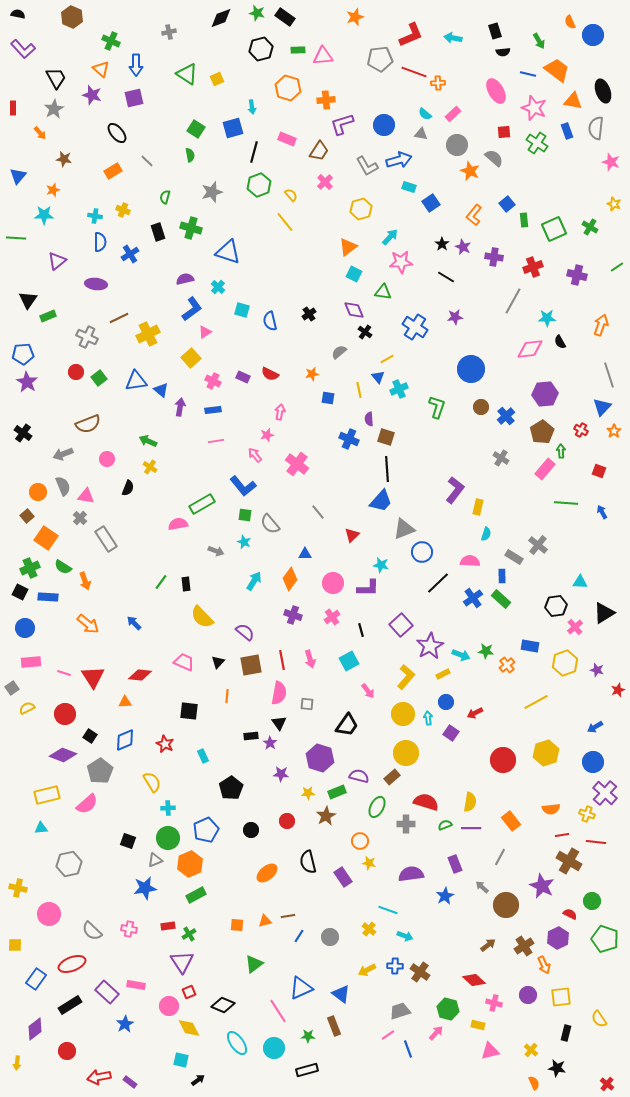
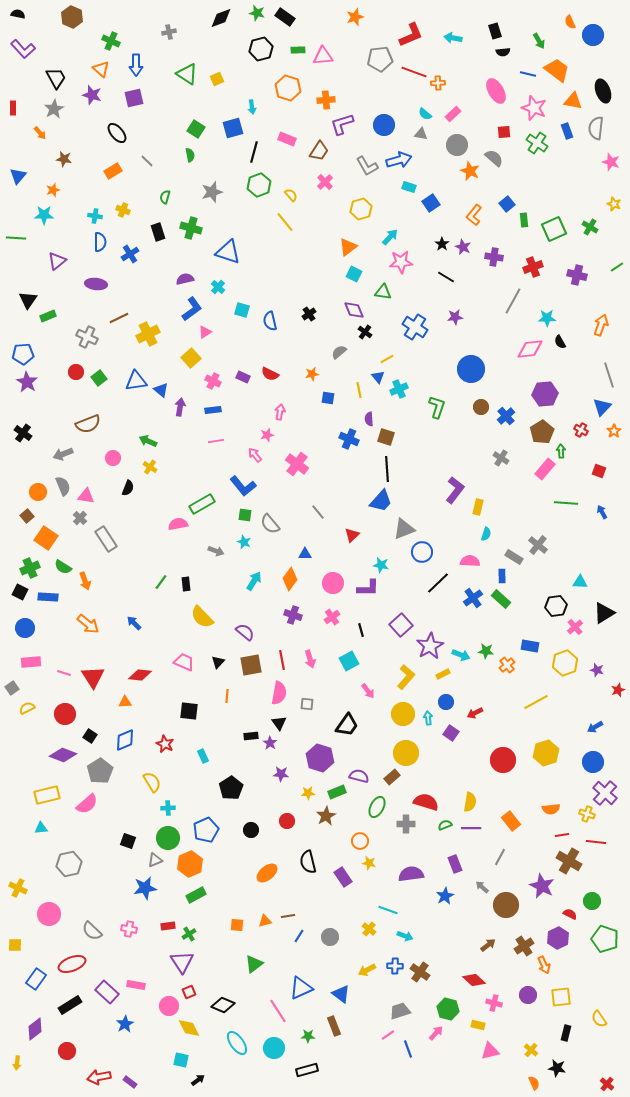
pink circle at (107, 459): moved 6 px right, 1 px up
yellow cross at (18, 888): rotated 12 degrees clockwise
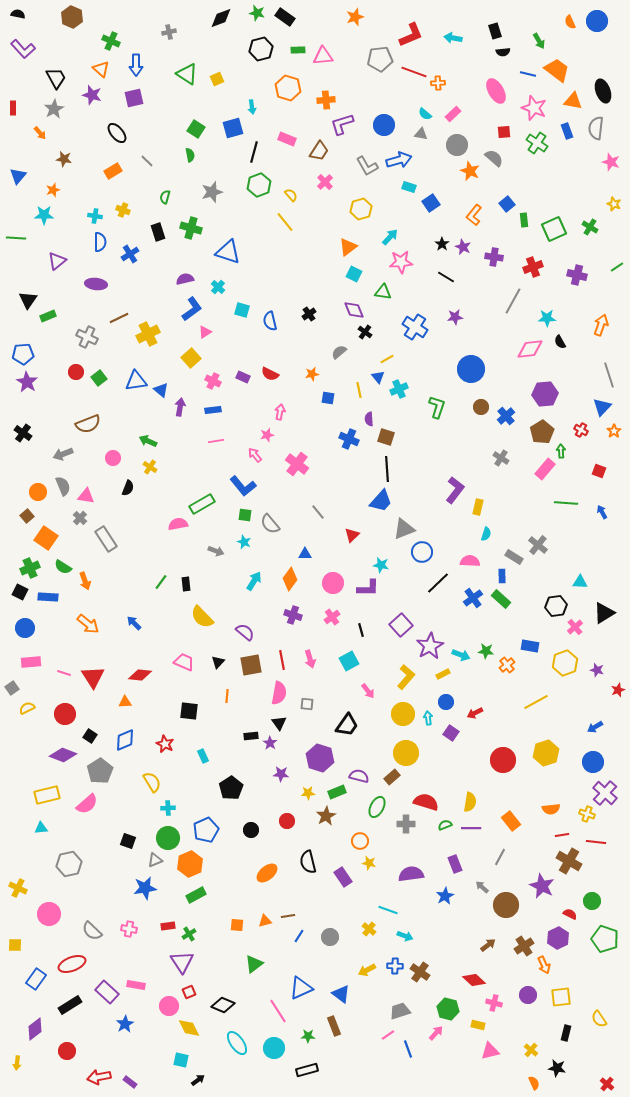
blue circle at (593, 35): moved 4 px right, 14 px up
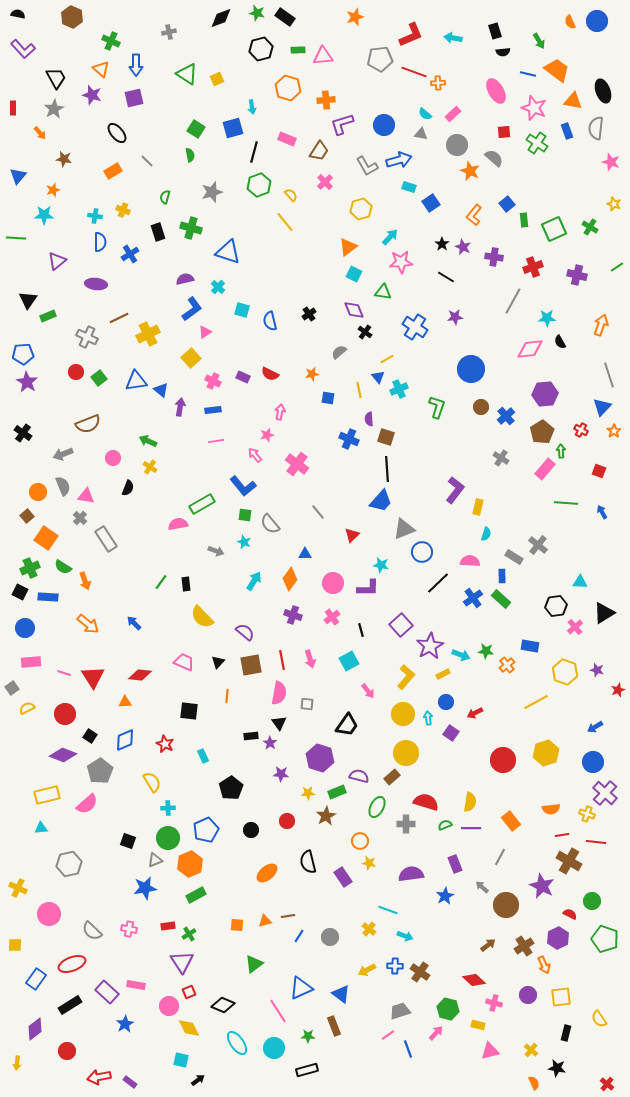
yellow hexagon at (565, 663): moved 9 px down; rotated 20 degrees counterclockwise
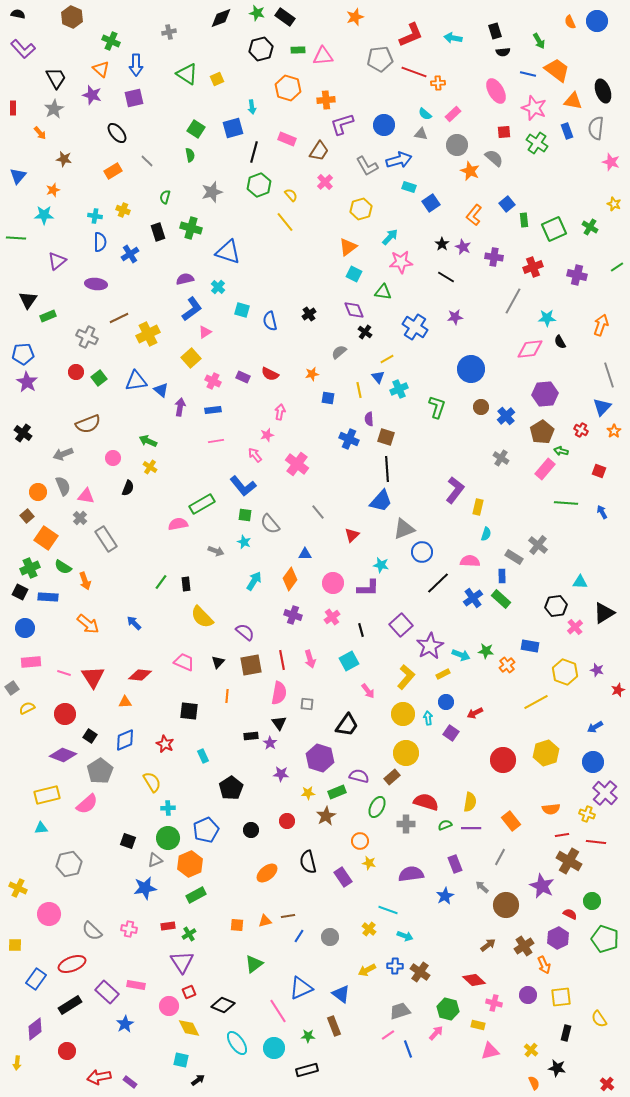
green arrow at (561, 451): rotated 72 degrees counterclockwise
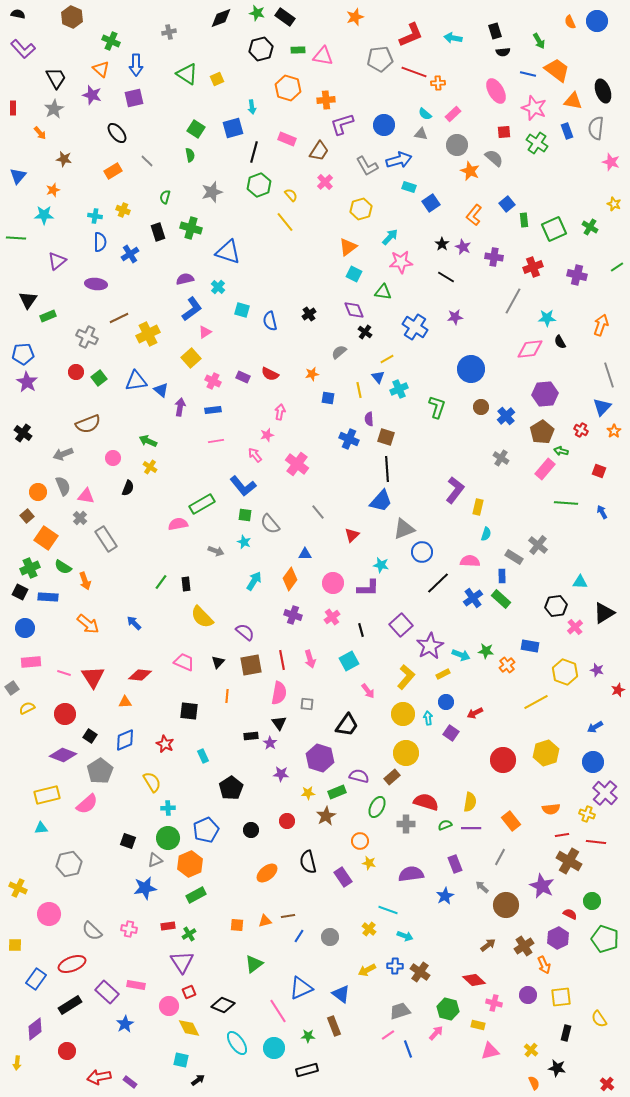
pink triangle at (323, 56): rotated 15 degrees clockwise
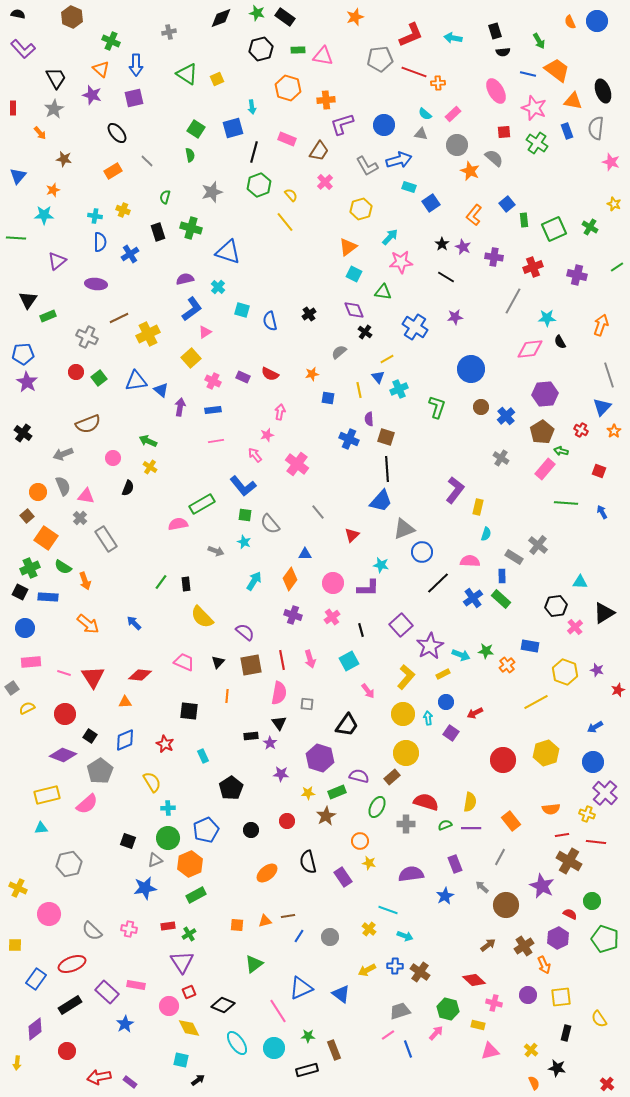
brown rectangle at (334, 1026): moved 24 px down
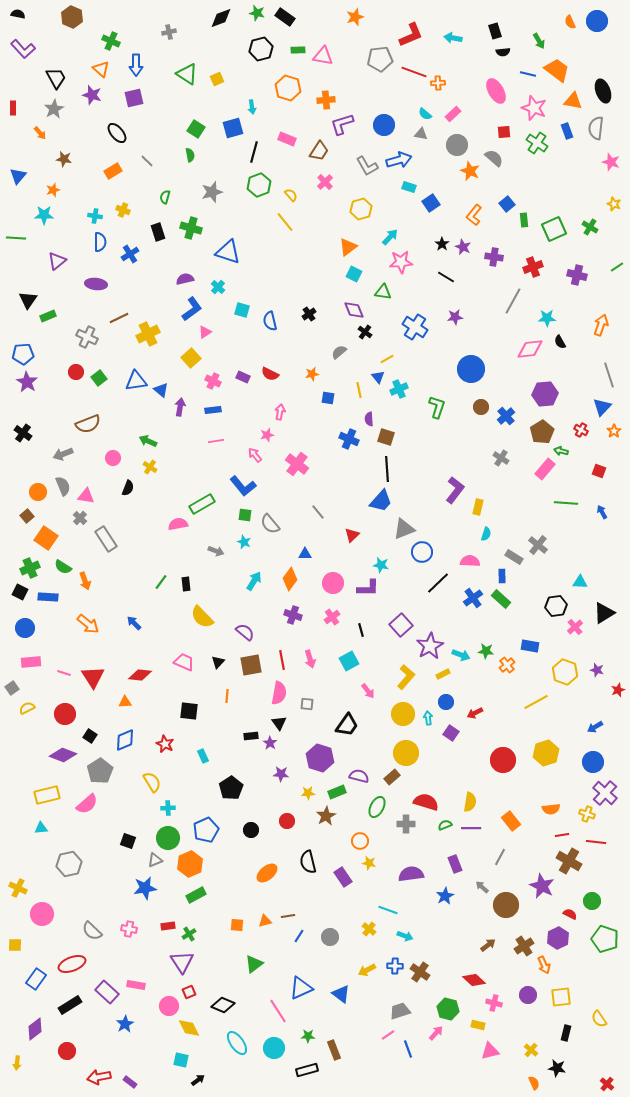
pink circle at (49, 914): moved 7 px left
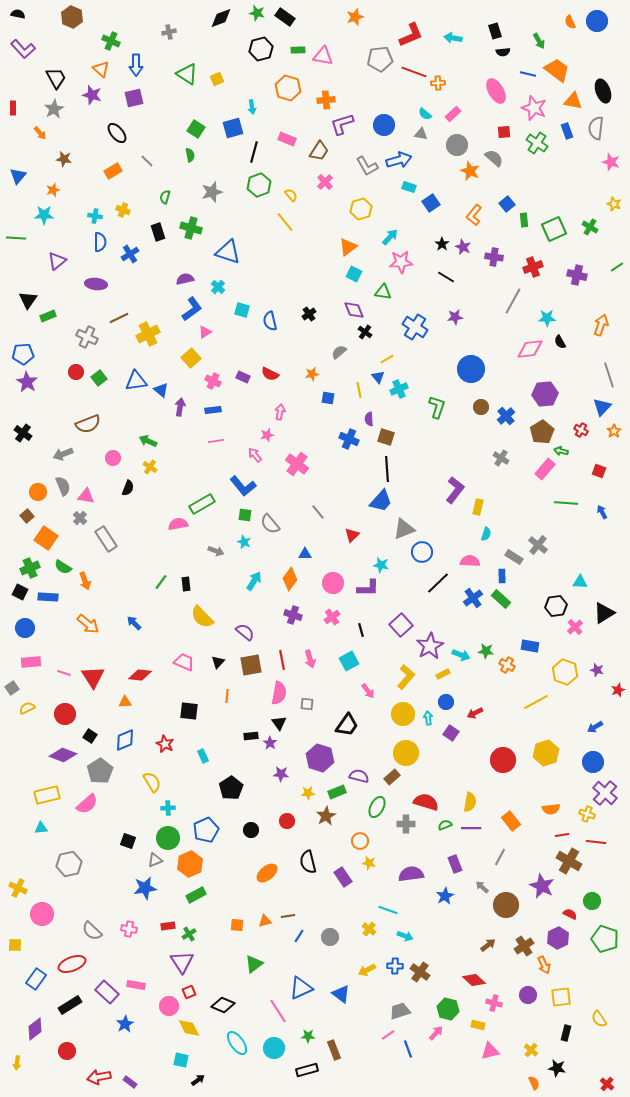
orange cross at (507, 665): rotated 21 degrees counterclockwise
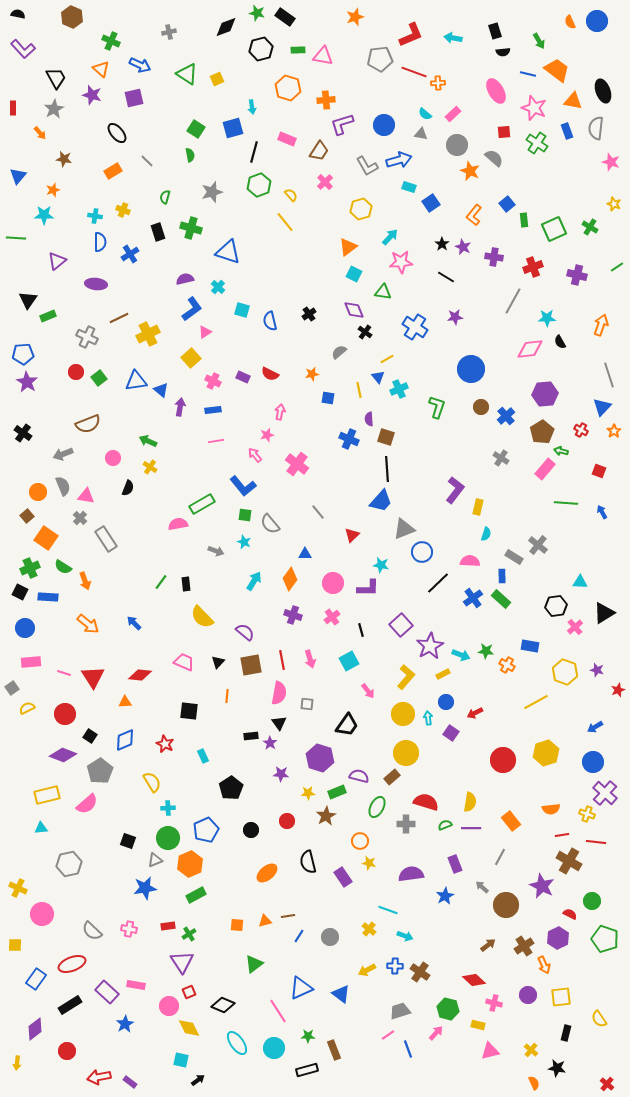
black diamond at (221, 18): moved 5 px right, 9 px down
blue arrow at (136, 65): moved 4 px right; rotated 65 degrees counterclockwise
